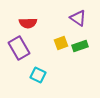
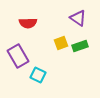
purple rectangle: moved 1 px left, 8 px down
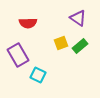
green rectangle: rotated 21 degrees counterclockwise
purple rectangle: moved 1 px up
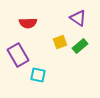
yellow square: moved 1 px left, 1 px up
cyan square: rotated 14 degrees counterclockwise
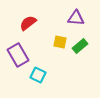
purple triangle: moved 2 px left; rotated 30 degrees counterclockwise
red semicircle: rotated 144 degrees clockwise
yellow square: rotated 32 degrees clockwise
cyan square: rotated 14 degrees clockwise
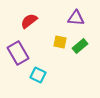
red semicircle: moved 1 px right, 2 px up
purple rectangle: moved 2 px up
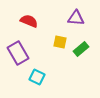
red semicircle: rotated 60 degrees clockwise
green rectangle: moved 1 px right, 3 px down
cyan square: moved 1 px left, 2 px down
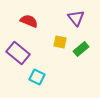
purple triangle: rotated 48 degrees clockwise
purple rectangle: rotated 20 degrees counterclockwise
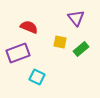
red semicircle: moved 6 px down
purple rectangle: rotated 60 degrees counterclockwise
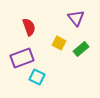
red semicircle: rotated 48 degrees clockwise
yellow square: moved 1 px left, 1 px down; rotated 16 degrees clockwise
purple rectangle: moved 4 px right, 5 px down
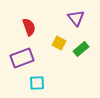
cyan square: moved 6 px down; rotated 28 degrees counterclockwise
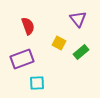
purple triangle: moved 2 px right, 1 px down
red semicircle: moved 1 px left, 1 px up
green rectangle: moved 3 px down
purple rectangle: moved 1 px down
